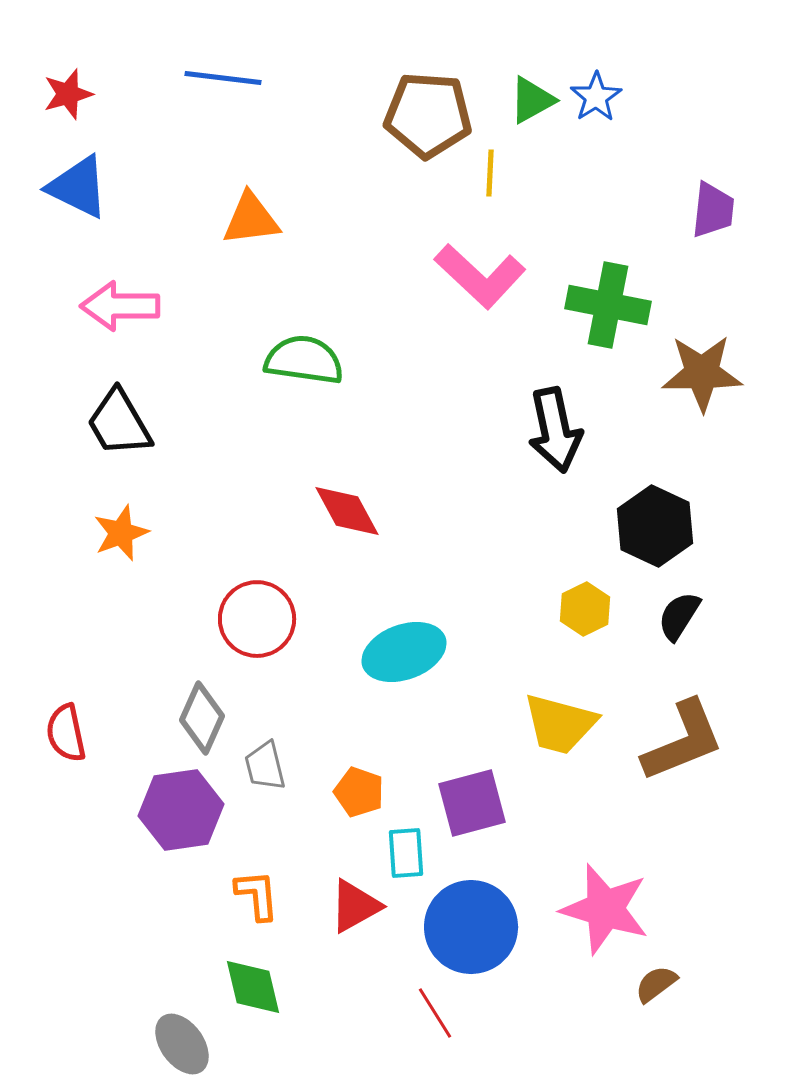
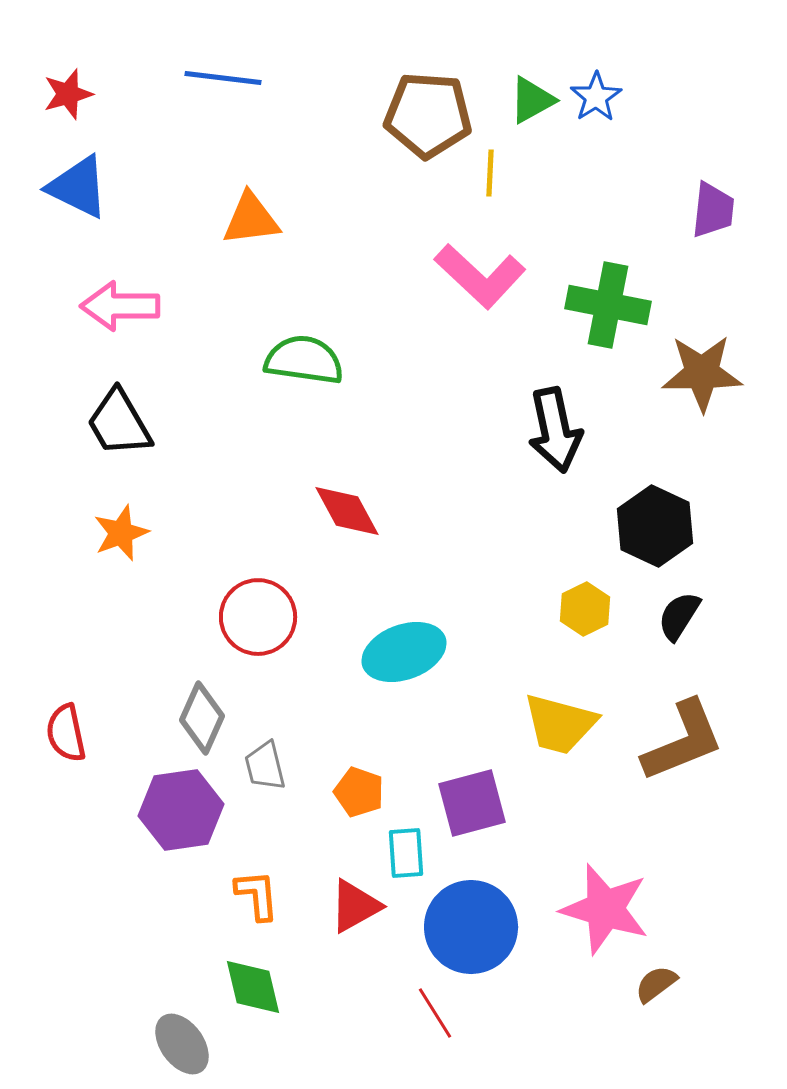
red circle: moved 1 px right, 2 px up
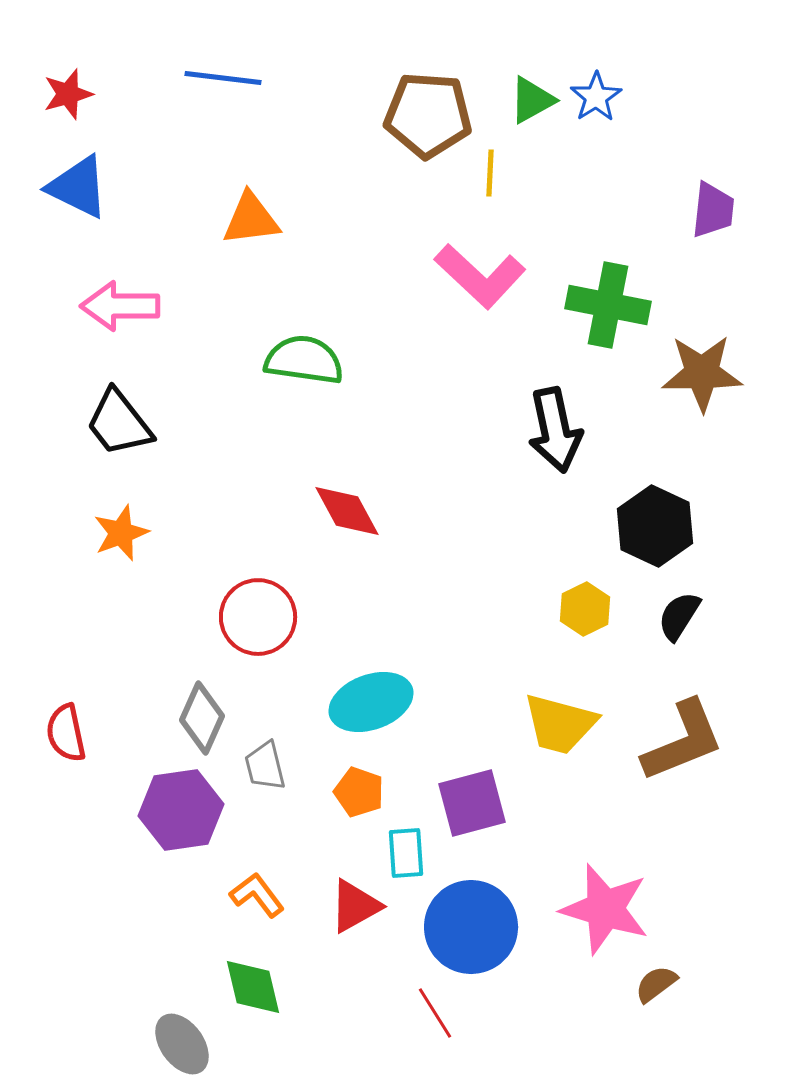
black trapezoid: rotated 8 degrees counterclockwise
cyan ellipse: moved 33 px left, 50 px down
orange L-shape: rotated 32 degrees counterclockwise
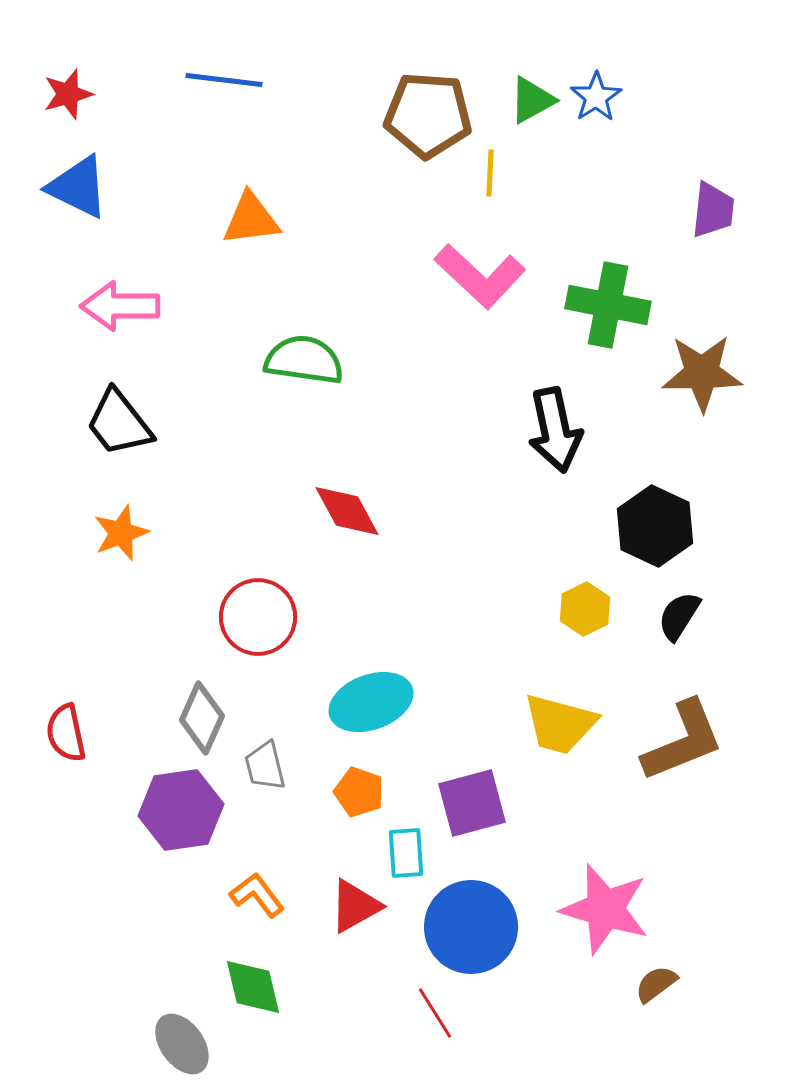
blue line: moved 1 px right, 2 px down
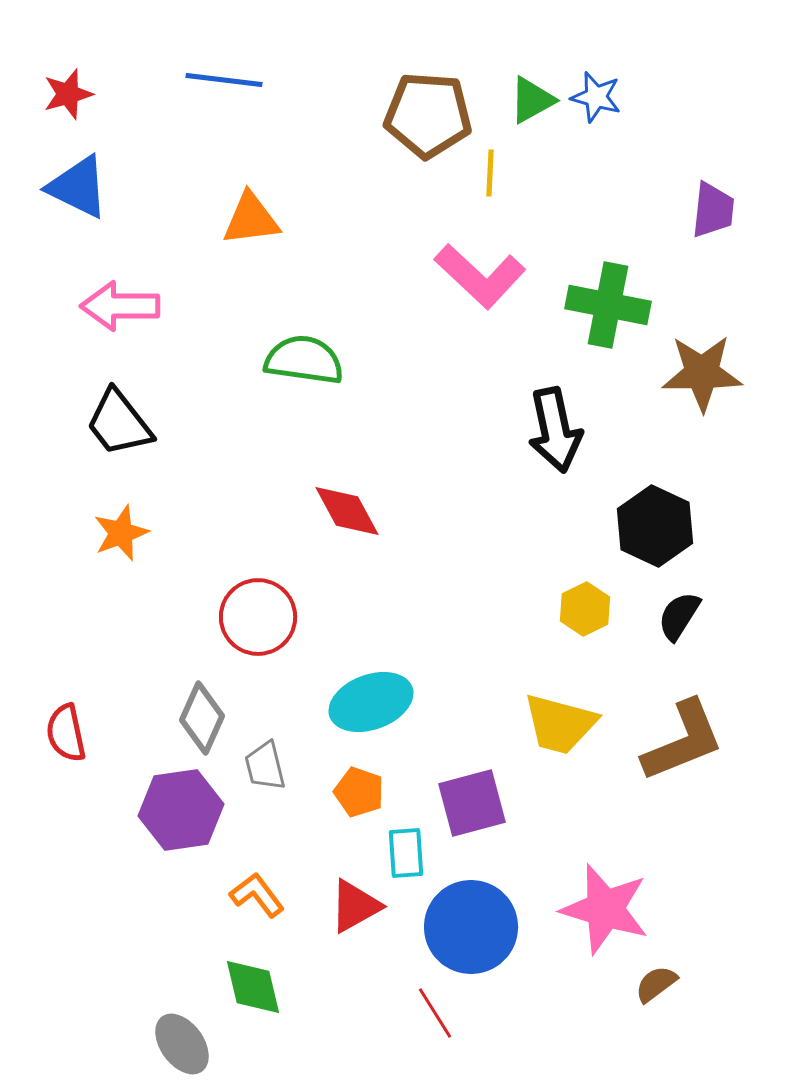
blue star: rotated 24 degrees counterclockwise
